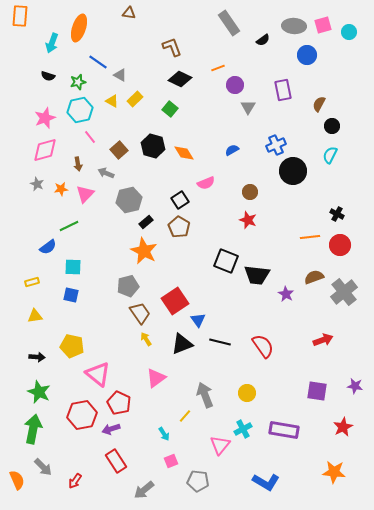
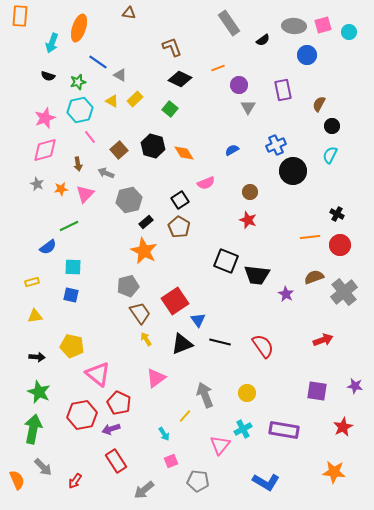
purple circle at (235, 85): moved 4 px right
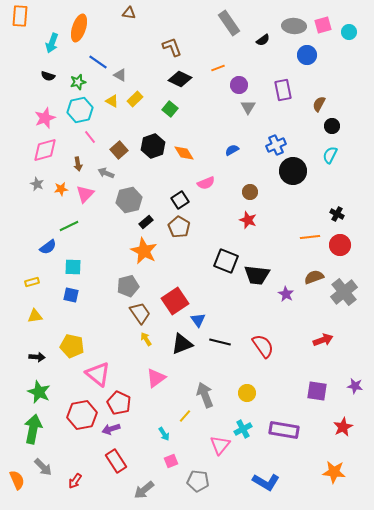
black hexagon at (153, 146): rotated 25 degrees clockwise
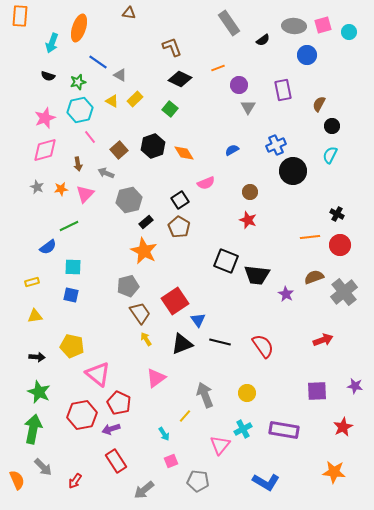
gray star at (37, 184): moved 3 px down
purple square at (317, 391): rotated 10 degrees counterclockwise
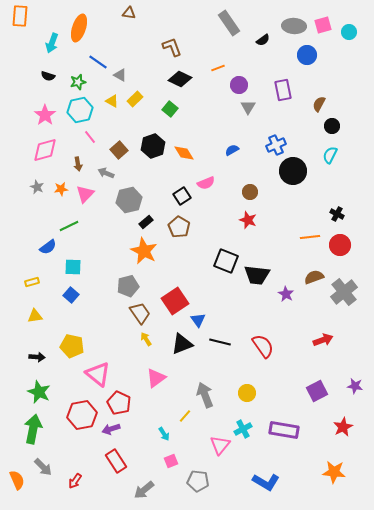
pink star at (45, 118): moved 3 px up; rotated 15 degrees counterclockwise
black square at (180, 200): moved 2 px right, 4 px up
blue square at (71, 295): rotated 28 degrees clockwise
purple square at (317, 391): rotated 25 degrees counterclockwise
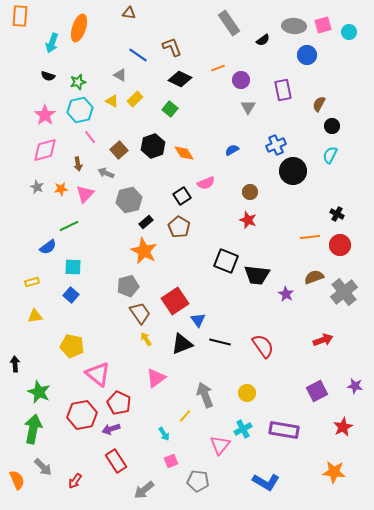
blue line at (98, 62): moved 40 px right, 7 px up
purple circle at (239, 85): moved 2 px right, 5 px up
black arrow at (37, 357): moved 22 px left, 7 px down; rotated 98 degrees counterclockwise
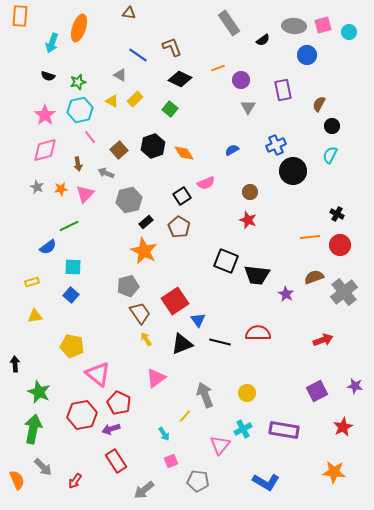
red semicircle at (263, 346): moved 5 px left, 13 px up; rotated 55 degrees counterclockwise
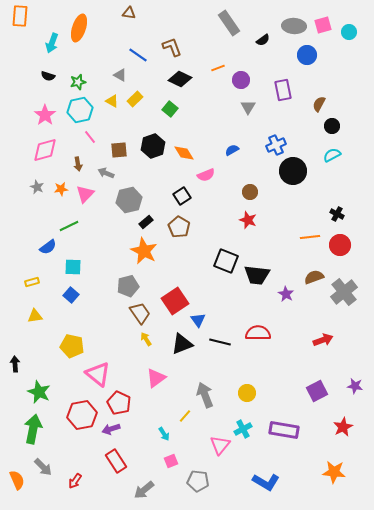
brown square at (119, 150): rotated 36 degrees clockwise
cyan semicircle at (330, 155): moved 2 px right; rotated 36 degrees clockwise
pink semicircle at (206, 183): moved 8 px up
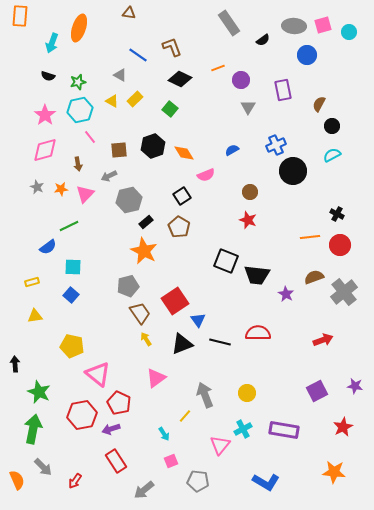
gray arrow at (106, 173): moved 3 px right, 3 px down; rotated 49 degrees counterclockwise
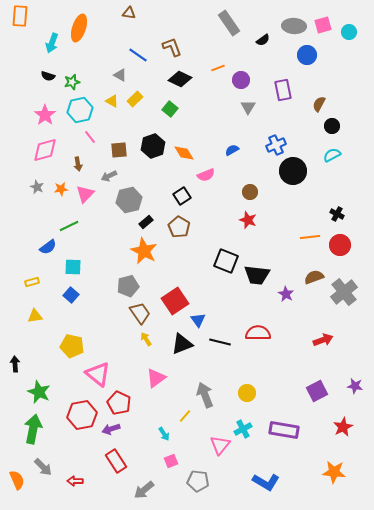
green star at (78, 82): moved 6 px left
red arrow at (75, 481): rotated 56 degrees clockwise
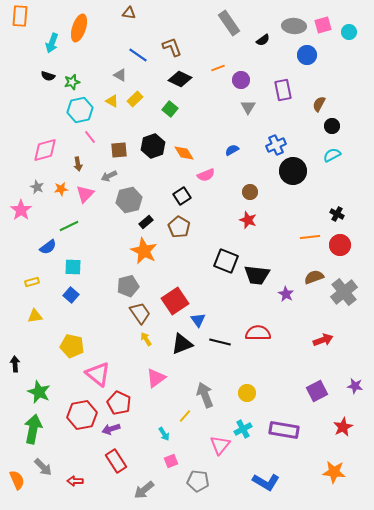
pink star at (45, 115): moved 24 px left, 95 px down
